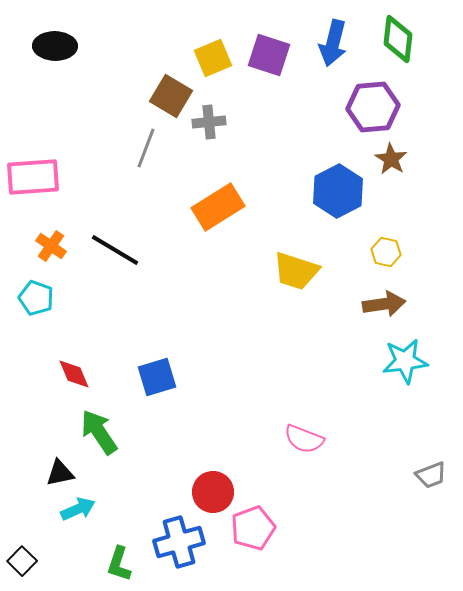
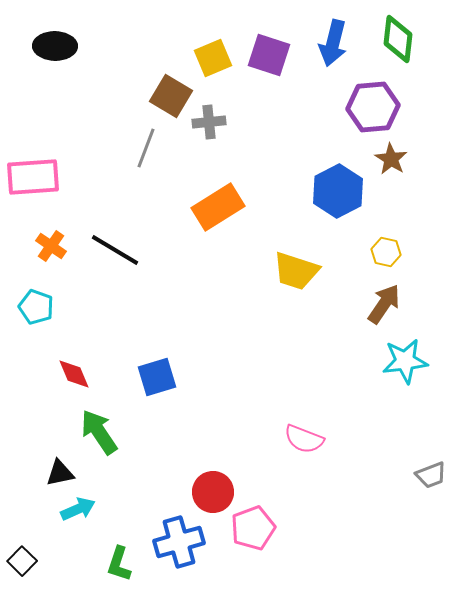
cyan pentagon: moved 9 px down
brown arrow: rotated 48 degrees counterclockwise
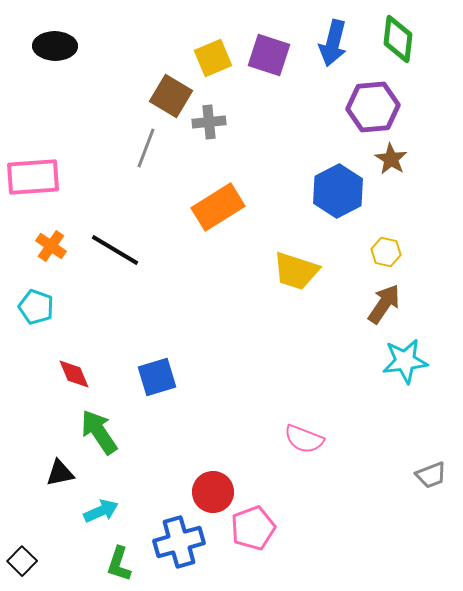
cyan arrow: moved 23 px right, 2 px down
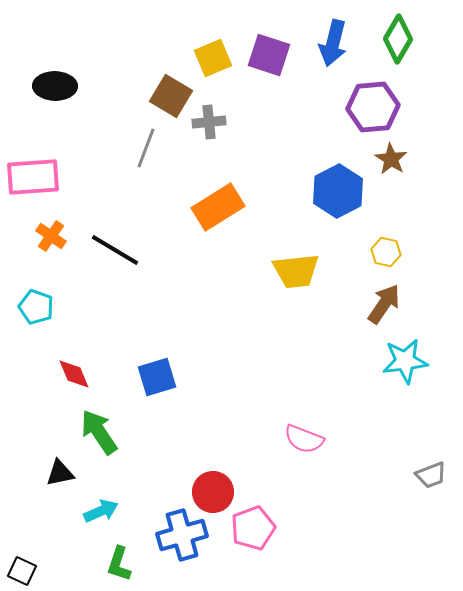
green diamond: rotated 24 degrees clockwise
black ellipse: moved 40 px down
orange cross: moved 10 px up
yellow trapezoid: rotated 24 degrees counterclockwise
blue cross: moved 3 px right, 7 px up
black square: moved 10 px down; rotated 20 degrees counterclockwise
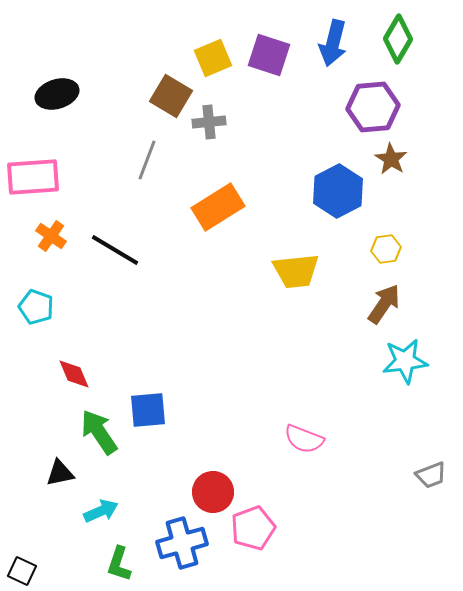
black ellipse: moved 2 px right, 8 px down; rotated 18 degrees counterclockwise
gray line: moved 1 px right, 12 px down
yellow hexagon: moved 3 px up; rotated 20 degrees counterclockwise
blue square: moved 9 px left, 33 px down; rotated 12 degrees clockwise
blue cross: moved 8 px down
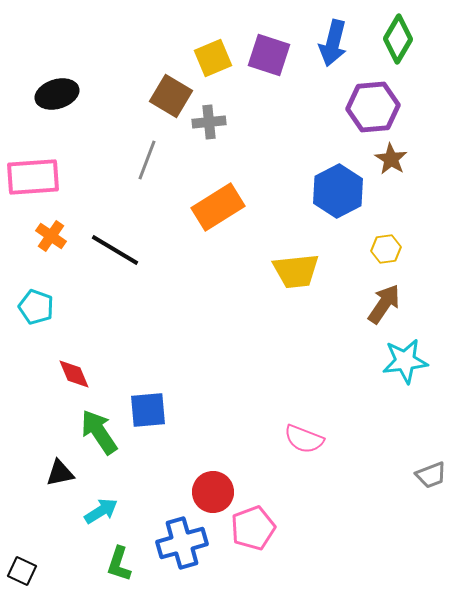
cyan arrow: rotated 8 degrees counterclockwise
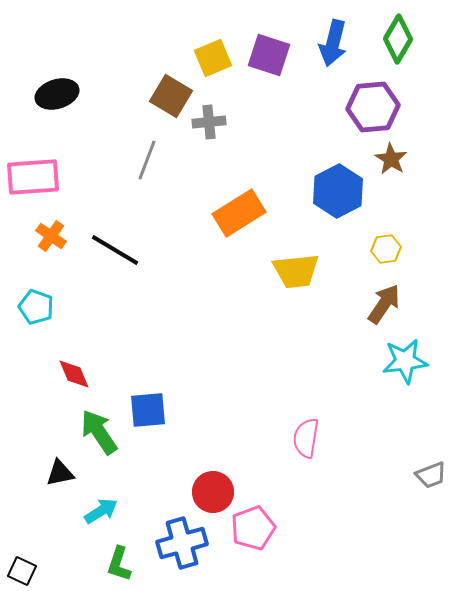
orange rectangle: moved 21 px right, 6 px down
pink semicircle: moved 2 px right, 1 px up; rotated 78 degrees clockwise
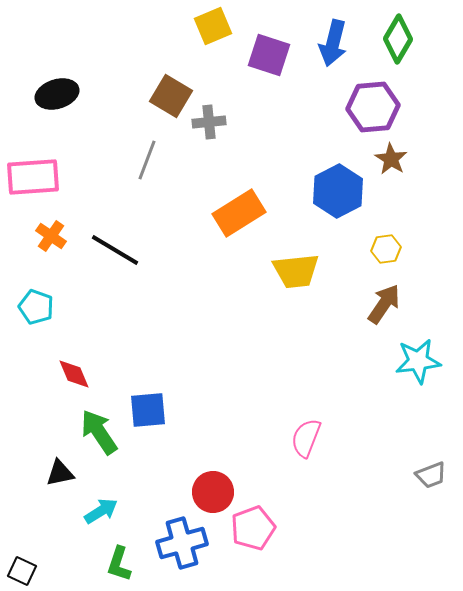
yellow square: moved 32 px up
cyan star: moved 13 px right
pink semicircle: rotated 12 degrees clockwise
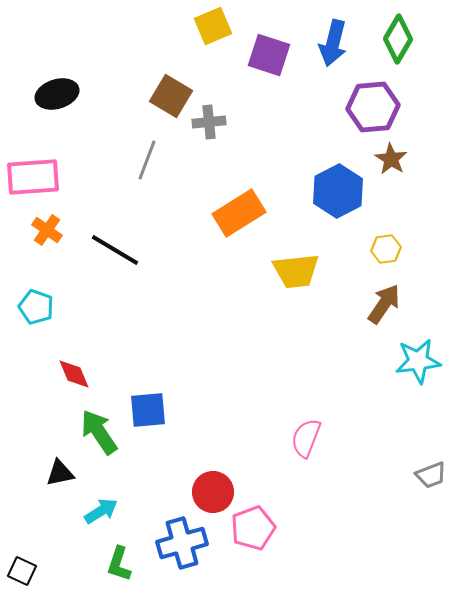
orange cross: moved 4 px left, 6 px up
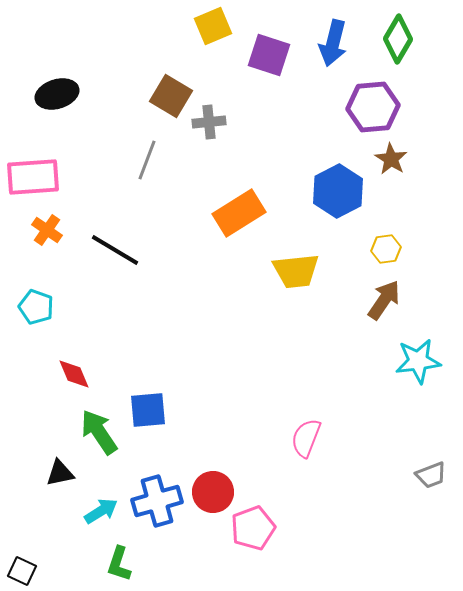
brown arrow: moved 4 px up
blue cross: moved 25 px left, 42 px up
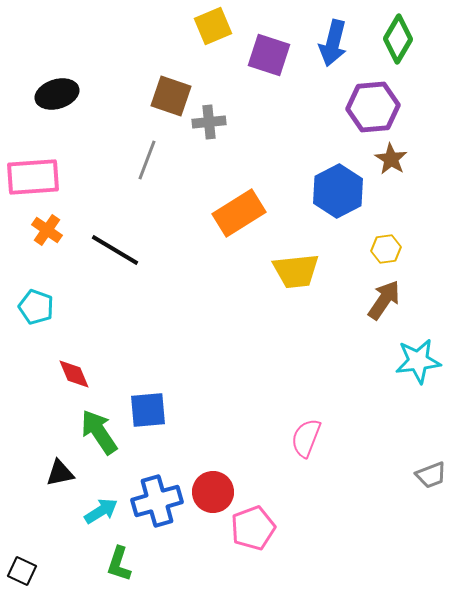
brown square: rotated 12 degrees counterclockwise
